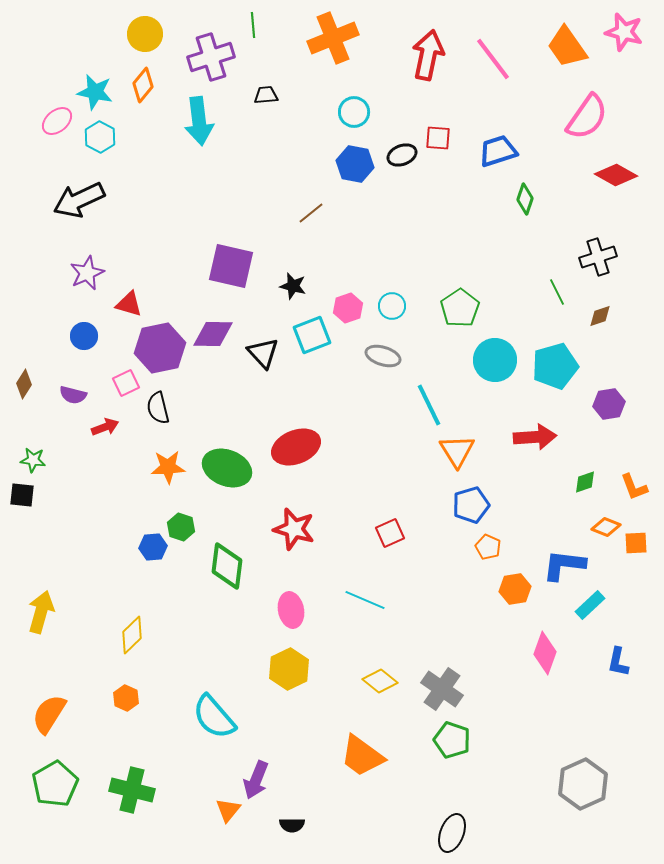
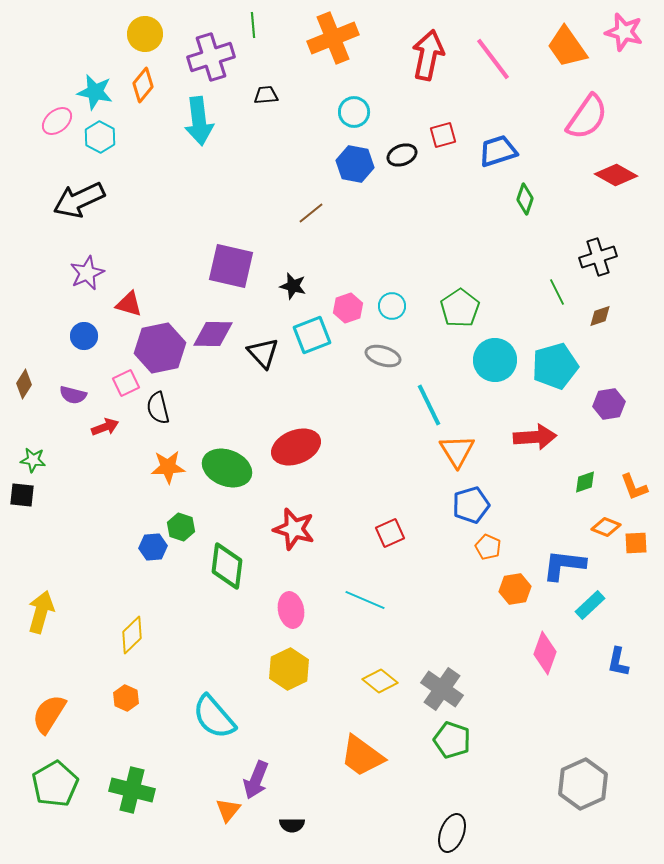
red square at (438, 138): moved 5 px right, 3 px up; rotated 20 degrees counterclockwise
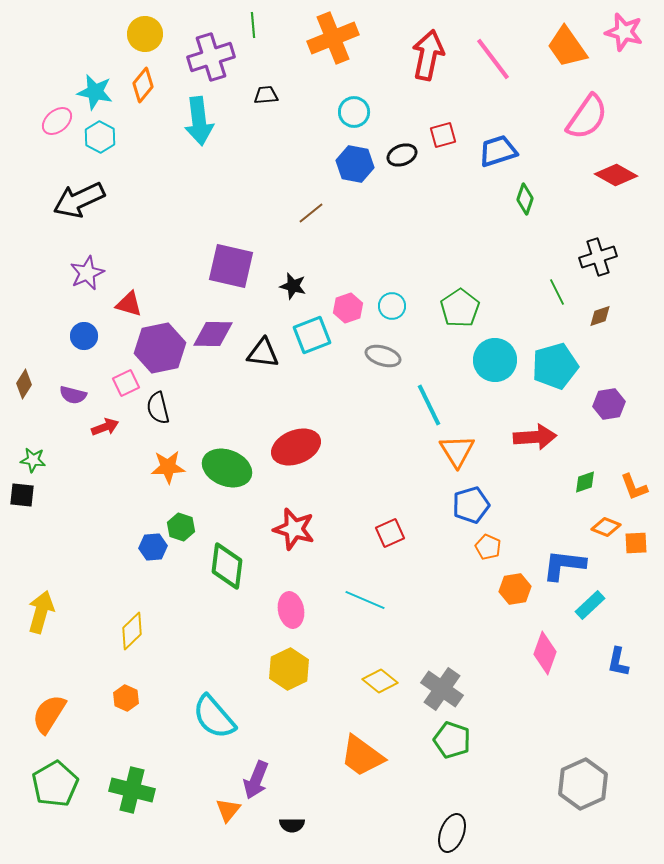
black triangle at (263, 353): rotated 40 degrees counterclockwise
yellow diamond at (132, 635): moved 4 px up
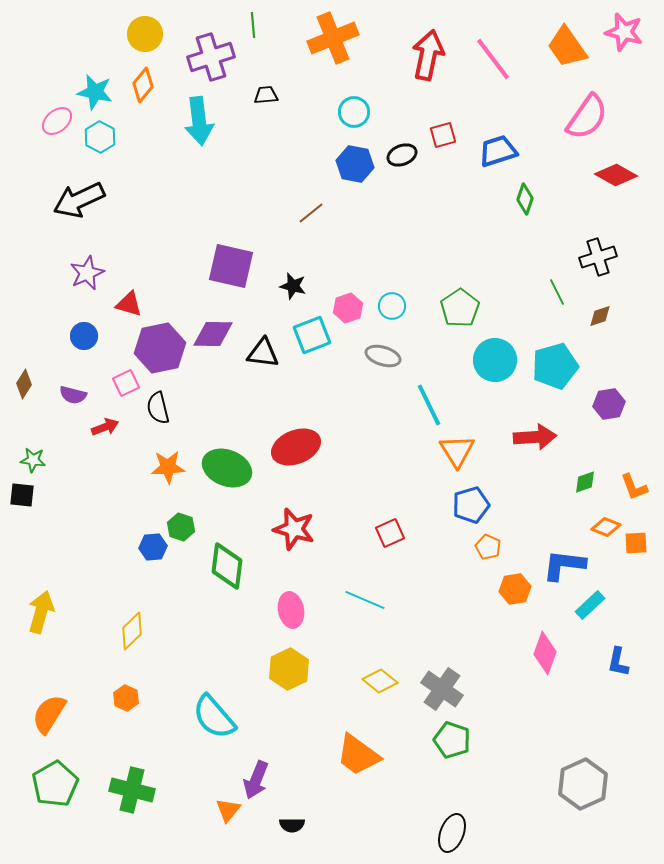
orange trapezoid at (362, 756): moved 4 px left, 1 px up
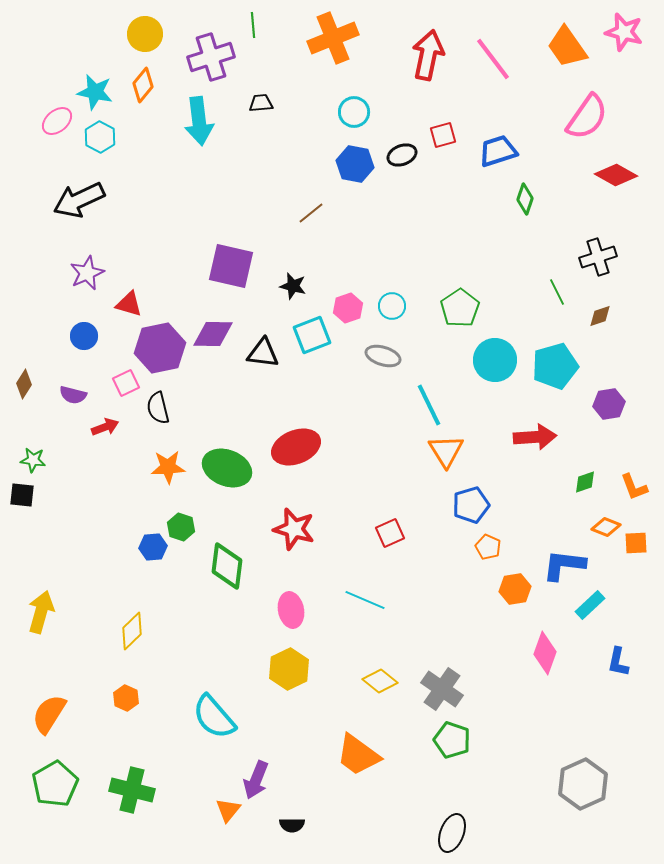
black trapezoid at (266, 95): moved 5 px left, 8 px down
orange triangle at (457, 451): moved 11 px left
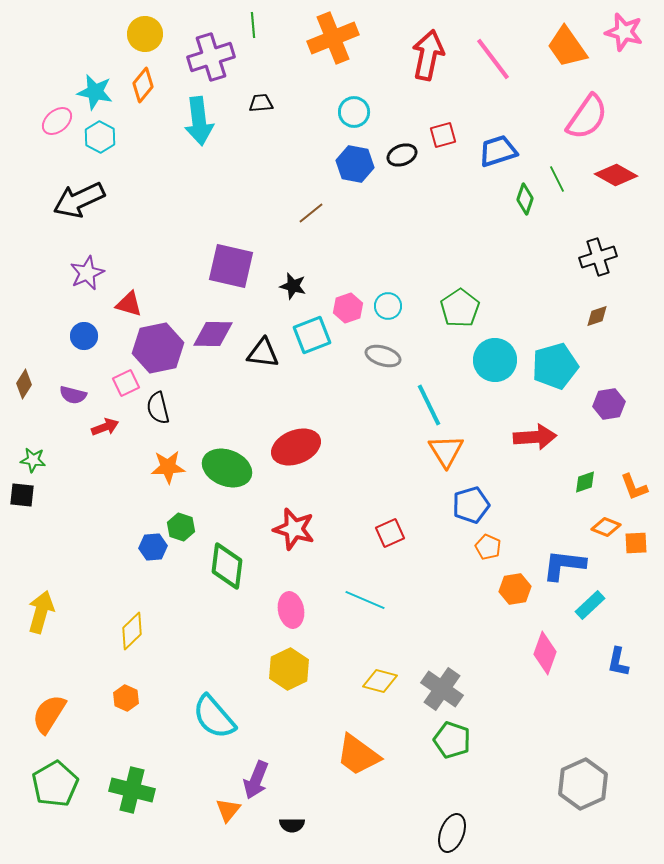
green line at (557, 292): moved 113 px up
cyan circle at (392, 306): moved 4 px left
brown diamond at (600, 316): moved 3 px left
purple hexagon at (160, 348): moved 2 px left
yellow diamond at (380, 681): rotated 24 degrees counterclockwise
